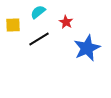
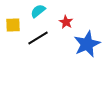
cyan semicircle: moved 1 px up
black line: moved 1 px left, 1 px up
blue star: moved 4 px up
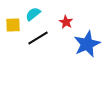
cyan semicircle: moved 5 px left, 3 px down
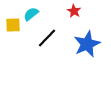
cyan semicircle: moved 2 px left
red star: moved 8 px right, 11 px up
black line: moved 9 px right; rotated 15 degrees counterclockwise
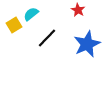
red star: moved 4 px right, 1 px up
yellow square: moved 1 px right; rotated 28 degrees counterclockwise
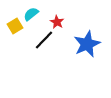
red star: moved 21 px left, 12 px down
yellow square: moved 1 px right, 1 px down
black line: moved 3 px left, 2 px down
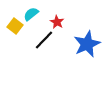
yellow square: rotated 21 degrees counterclockwise
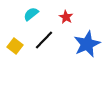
red star: moved 9 px right, 5 px up
yellow square: moved 20 px down
